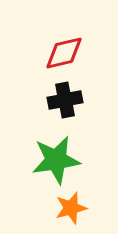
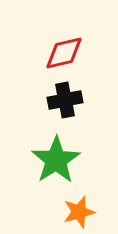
green star: rotated 24 degrees counterclockwise
orange star: moved 8 px right, 4 px down
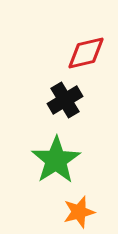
red diamond: moved 22 px right
black cross: rotated 20 degrees counterclockwise
